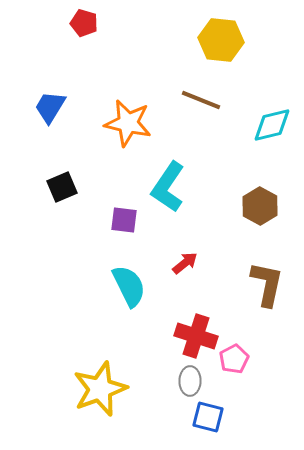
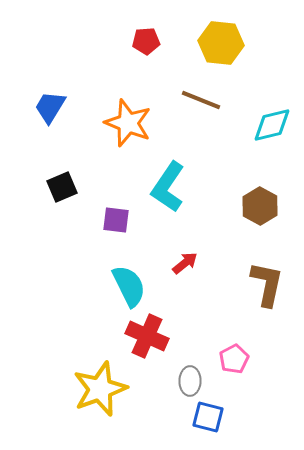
red pentagon: moved 62 px right, 18 px down; rotated 20 degrees counterclockwise
yellow hexagon: moved 3 px down
orange star: rotated 9 degrees clockwise
purple square: moved 8 px left
red cross: moved 49 px left; rotated 6 degrees clockwise
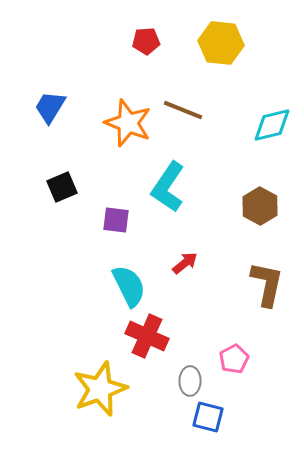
brown line: moved 18 px left, 10 px down
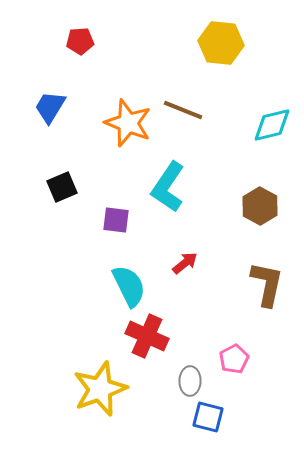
red pentagon: moved 66 px left
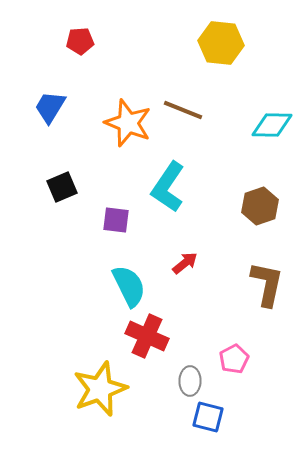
cyan diamond: rotated 15 degrees clockwise
brown hexagon: rotated 12 degrees clockwise
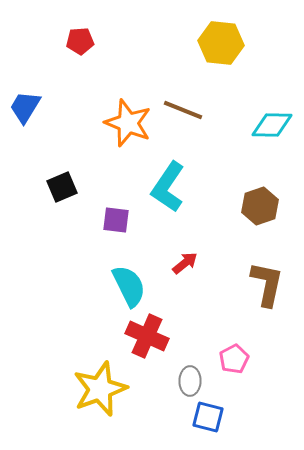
blue trapezoid: moved 25 px left
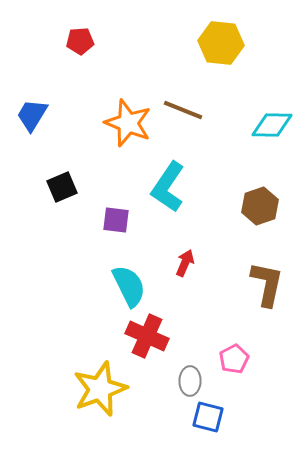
blue trapezoid: moved 7 px right, 8 px down
red arrow: rotated 28 degrees counterclockwise
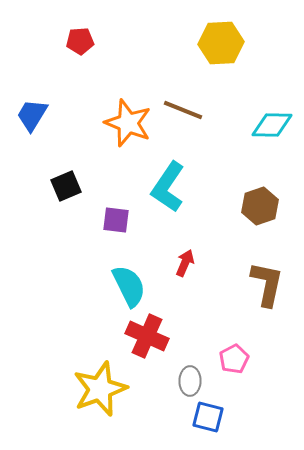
yellow hexagon: rotated 9 degrees counterclockwise
black square: moved 4 px right, 1 px up
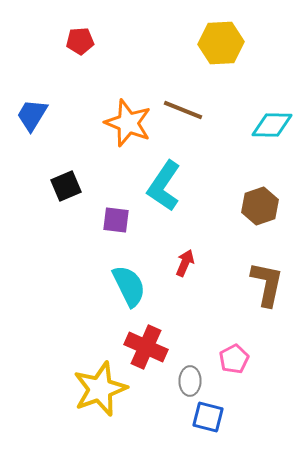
cyan L-shape: moved 4 px left, 1 px up
red cross: moved 1 px left, 11 px down
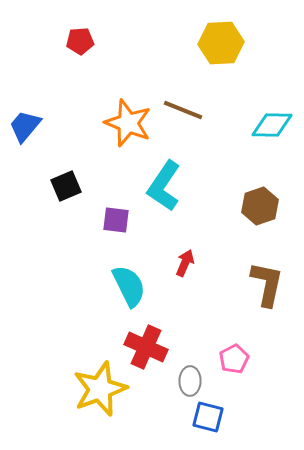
blue trapezoid: moved 7 px left, 11 px down; rotated 9 degrees clockwise
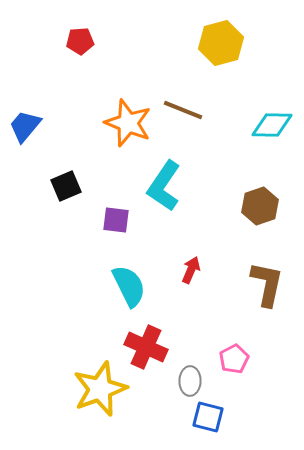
yellow hexagon: rotated 12 degrees counterclockwise
red arrow: moved 6 px right, 7 px down
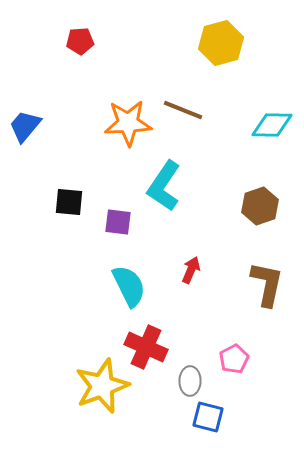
orange star: rotated 24 degrees counterclockwise
black square: moved 3 px right, 16 px down; rotated 28 degrees clockwise
purple square: moved 2 px right, 2 px down
yellow star: moved 2 px right, 3 px up
